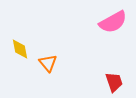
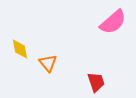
pink semicircle: rotated 12 degrees counterclockwise
red trapezoid: moved 18 px left
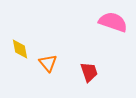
pink semicircle: rotated 120 degrees counterclockwise
red trapezoid: moved 7 px left, 10 px up
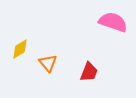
yellow diamond: rotated 70 degrees clockwise
red trapezoid: rotated 40 degrees clockwise
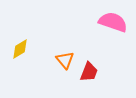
orange triangle: moved 17 px right, 3 px up
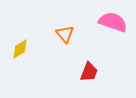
orange triangle: moved 26 px up
